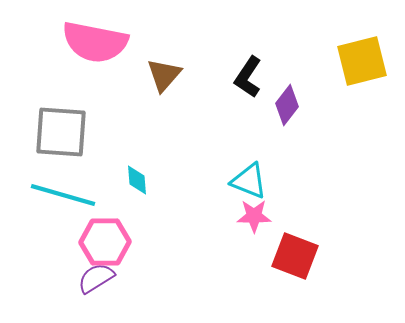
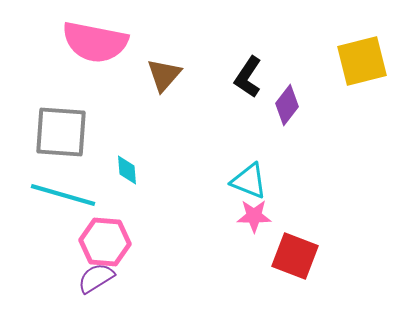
cyan diamond: moved 10 px left, 10 px up
pink hexagon: rotated 6 degrees clockwise
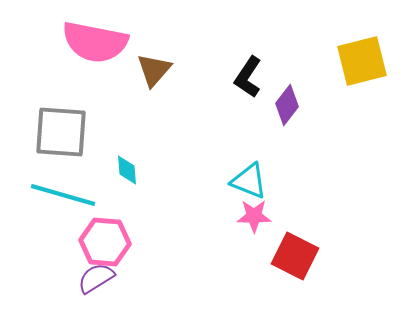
brown triangle: moved 10 px left, 5 px up
red square: rotated 6 degrees clockwise
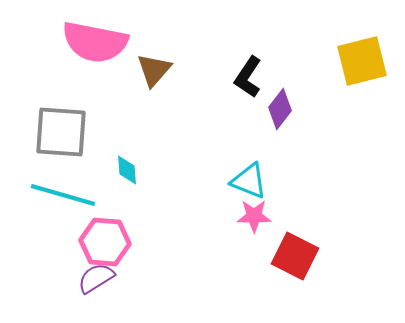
purple diamond: moved 7 px left, 4 px down
